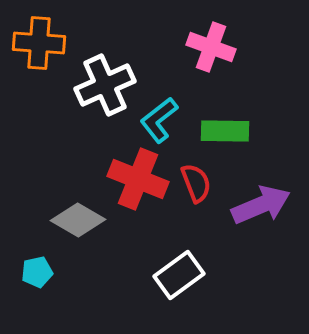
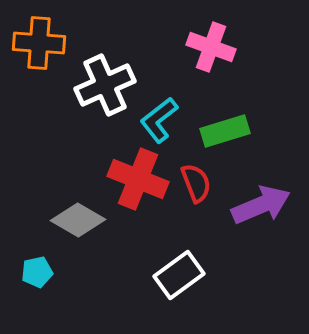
green rectangle: rotated 18 degrees counterclockwise
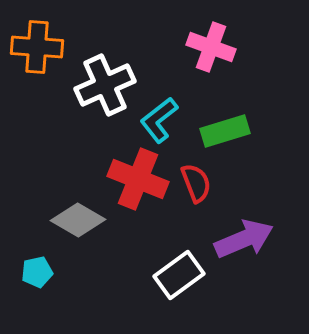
orange cross: moved 2 px left, 4 px down
purple arrow: moved 17 px left, 34 px down
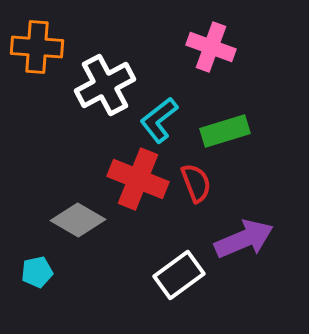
white cross: rotated 4 degrees counterclockwise
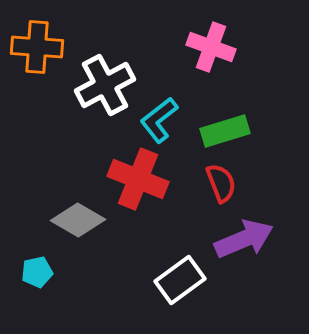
red semicircle: moved 25 px right
white rectangle: moved 1 px right, 5 px down
